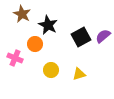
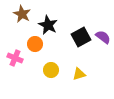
purple semicircle: moved 1 px down; rotated 77 degrees clockwise
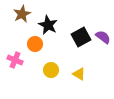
brown star: rotated 18 degrees clockwise
pink cross: moved 2 px down
yellow triangle: rotated 48 degrees clockwise
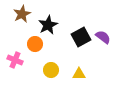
black star: rotated 18 degrees clockwise
yellow triangle: rotated 32 degrees counterclockwise
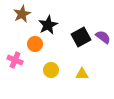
yellow triangle: moved 3 px right
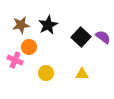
brown star: moved 1 px left, 11 px down; rotated 18 degrees clockwise
black square: rotated 18 degrees counterclockwise
orange circle: moved 6 px left, 3 px down
yellow circle: moved 5 px left, 3 px down
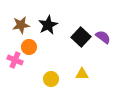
yellow circle: moved 5 px right, 6 px down
